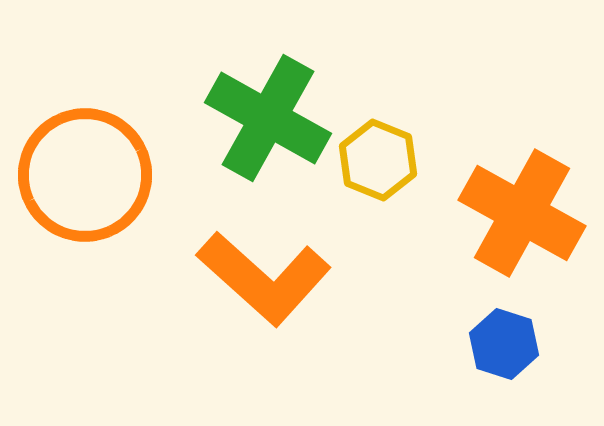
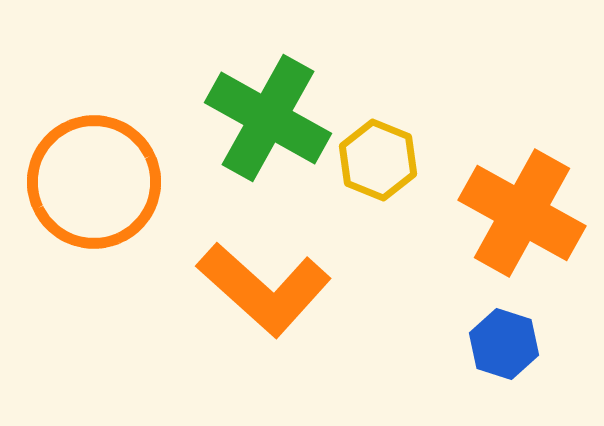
orange circle: moved 9 px right, 7 px down
orange L-shape: moved 11 px down
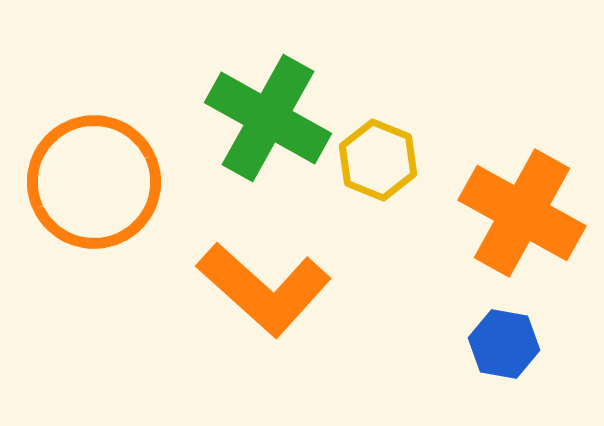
blue hexagon: rotated 8 degrees counterclockwise
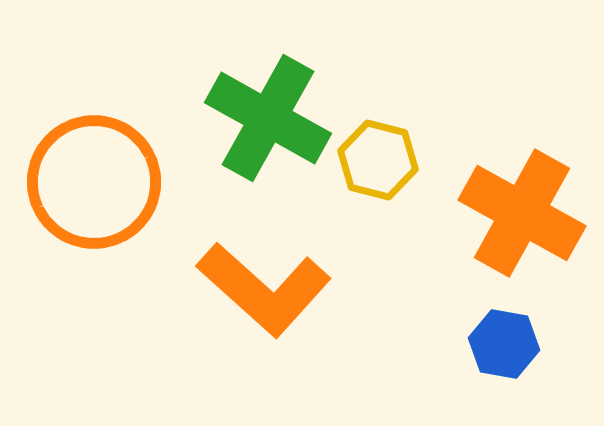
yellow hexagon: rotated 8 degrees counterclockwise
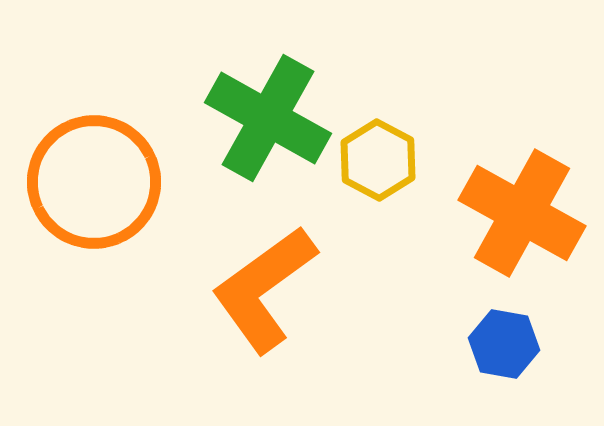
yellow hexagon: rotated 14 degrees clockwise
orange L-shape: rotated 102 degrees clockwise
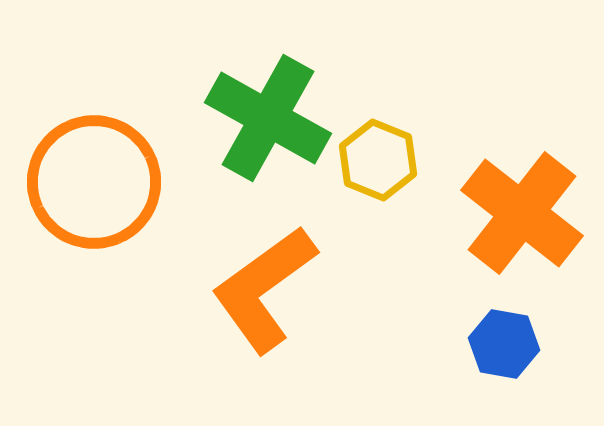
yellow hexagon: rotated 6 degrees counterclockwise
orange cross: rotated 9 degrees clockwise
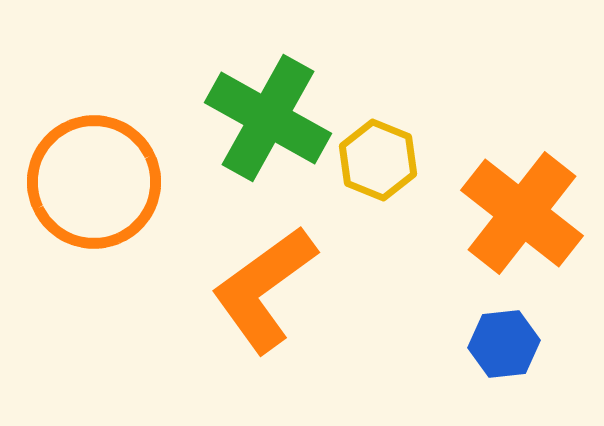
blue hexagon: rotated 16 degrees counterclockwise
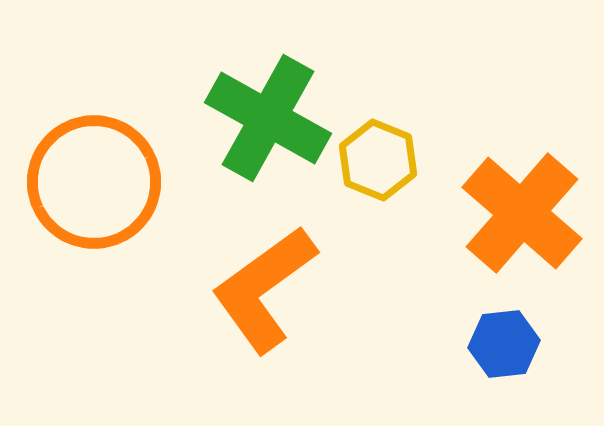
orange cross: rotated 3 degrees clockwise
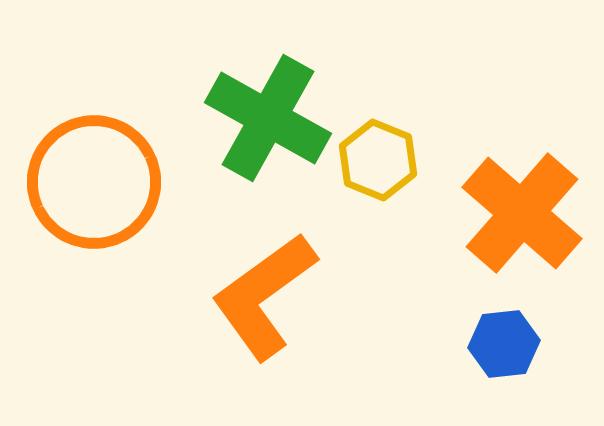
orange L-shape: moved 7 px down
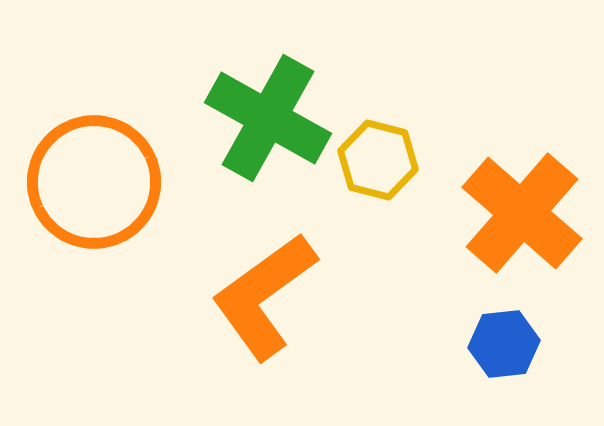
yellow hexagon: rotated 8 degrees counterclockwise
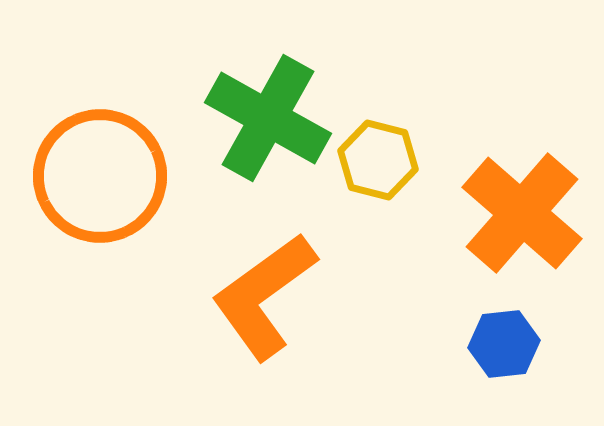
orange circle: moved 6 px right, 6 px up
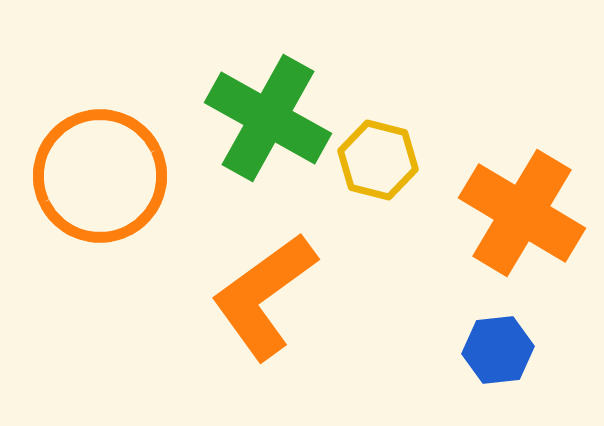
orange cross: rotated 10 degrees counterclockwise
blue hexagon: moved 6 px left, 6 px down
